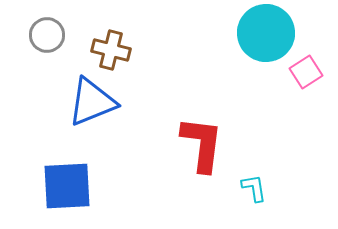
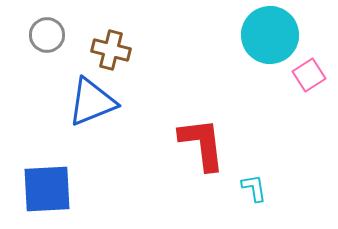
cyan circle: moved 4 px right, 2 px down
pink square: moved 3 px right, 3 px down
red L-shape: rotated 14 degrees counterclockwise
blue square: moved 20 px left, 3 px down
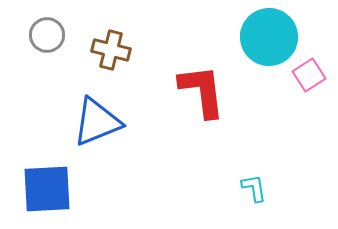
cyan circle: moved 1 px left, 2 px down
blue triangle: moved 5 px right, 20 px down
red L-shape: moved 53 px up
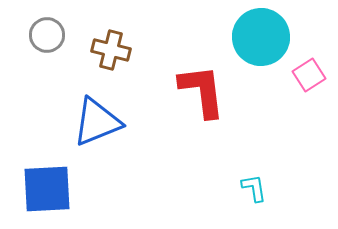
cyan circle: moved 8 px left
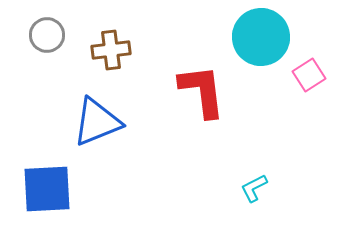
brown cross: rotated 21 degrees counterclockwise
cyan L-shape: rotated 108 degrees counterclockwise
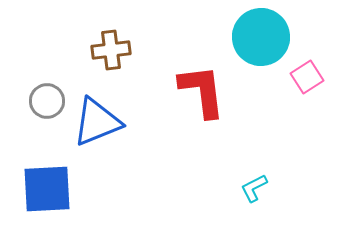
gray circle: moved 66 px down
pink square: moved 2 px left, 2 px down
